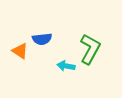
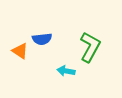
green L-shape: moved 2 px up
cyan arrow: moved 5 px down
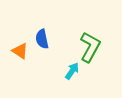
blue semicircle: rotated 84 degrees clockwise
cyan arrow: moved 6 px right; rotated 114 degrees clockwise
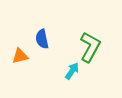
orange triangle: moved 5 px down; rotated 48 degrees counterclockwise
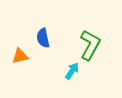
blue semicircle: moved 1 px right, 1 px up
green L-shape: moved 2 px up
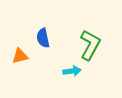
cyan arrow: rotated 48 degrees clockwise
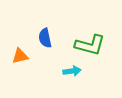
blue semicircle: moved 2 px right
green L-shape: rotated 76 degrees clockwise
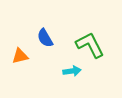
blue semicircle: rotated 18 degrees counterclockwise
green L-shape: rotated 132 degrees counterclockwise
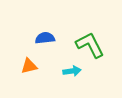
blue semicircle: rotated 114 degrees clockwise
orange triangle: moved 9 px right, 10 px down
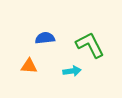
orange triangle: rotated 18 degrees clockwise
